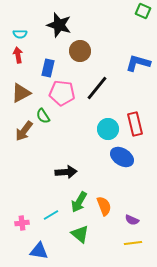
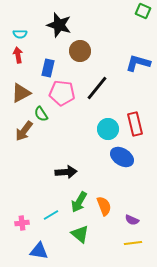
green semicircle: moved 2 px left, 2 px up
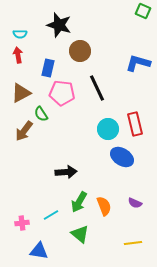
black line: rotated 64 degrees counterclockwise
purple semicircle: moved 3 px right, 17 px up
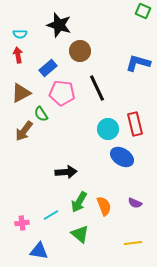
blue rectangle: rotated 36 degrees clockwise
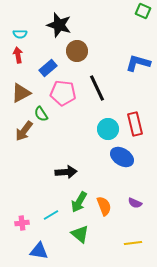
brown circle: moved 3 px left
pink pentagon: moved 1 px right
